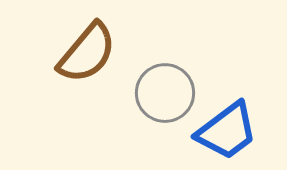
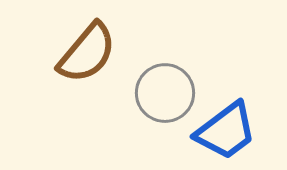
blue trapezoid: moved 1 px left
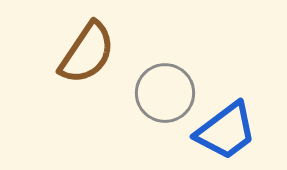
brown semicircle: rotated 6 degrees counterclockwise
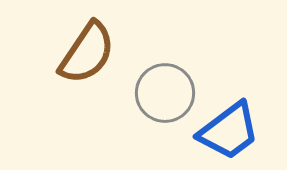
blue trapezoid: moved 3 px right
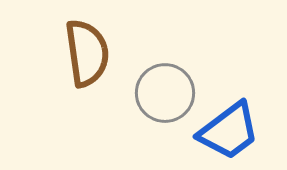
brown semicircle: rotated 42 degrees counterclockwise
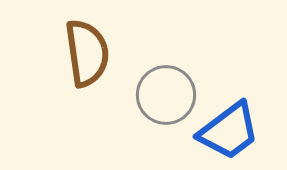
gray circle: moved 1 px right, 2 px down
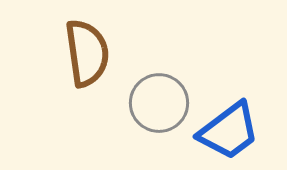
gray circle: moved 7 px left, 8 px down
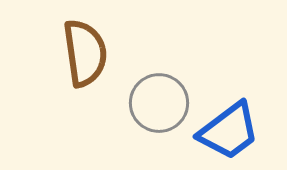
brown semicircle: moved 2 px left
